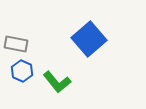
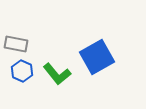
blue square: moved 8 px right, 18 px down; rotated 12 degrees clockwise
green L-shape: moved 8 px up
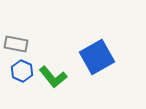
green L-shape: moved 4 px left, 3 px down
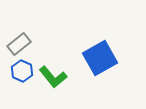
gray rectangle: moved 3 px right; rotated 50 degrees counterclockwise
blue square: moved 3 px right, 1 px down
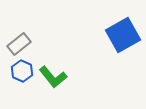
blue square: moved 23 px right, 23 px up
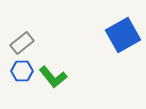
gray rectangle: moved 3 px right, 1 px up
blue hexagon: rotated 25 degrees counterclockwise
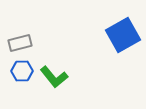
gray rectangle: moved 2 px left; rotated 25 degrees clockwise
green L-shape: moved 1 px right
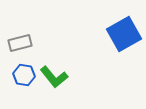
blue square: moved 1 px right, 1 px up
blue hexagon: moved 2 px right, 4 px down; rotated 10 degrees clockwise
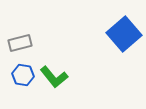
blue square: rotated 12 degrees counterclockwise
blue hexagon: moved 1 px left
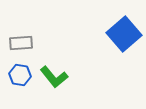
gray rectangle: moved 1 px right; rotated 10 degrees clockwise
blue hexagon: moved 3 px left
